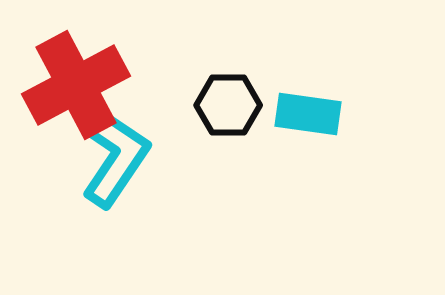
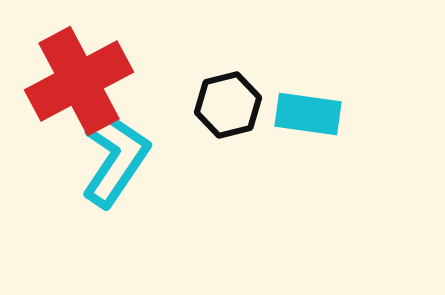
red cross: moved 3 px right, 4 px up
black hexagon: rotated 14 degrees counterclockwise
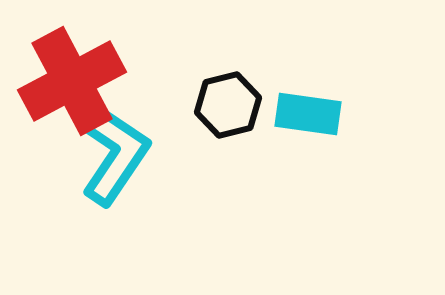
red cross: moved 7 px left
cyan L-shape: moved 2 px up
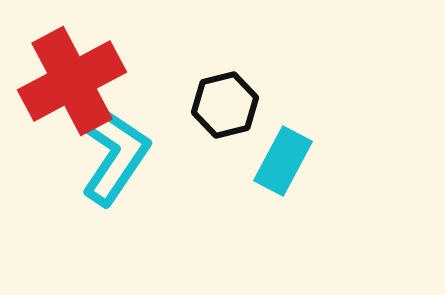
black hexagon: moved 3 px left
cyan rectangle: moved 25 px left, 47 px down; rotated 70 degrees counterclockwise
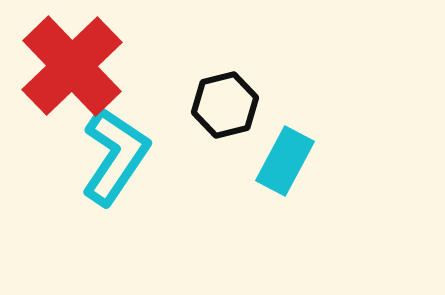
red cross: moved 15 px up; rotated 16 degrees counterclockwise
cyan rectangle: moved 2 px right
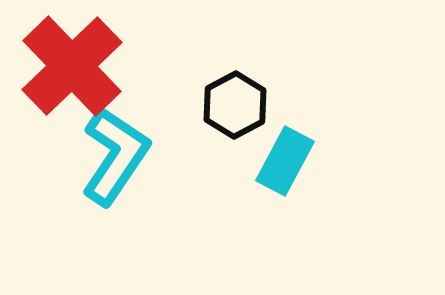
black hexagon: moved 10 px right; rotated 14 degrees counterclockwise
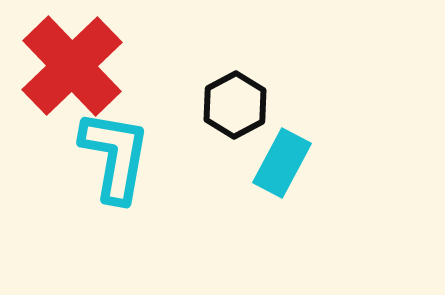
cyan L-shape: rotated 24 degrees counterclockwise
cyan rectangle: moved 3 px left, 2 px down
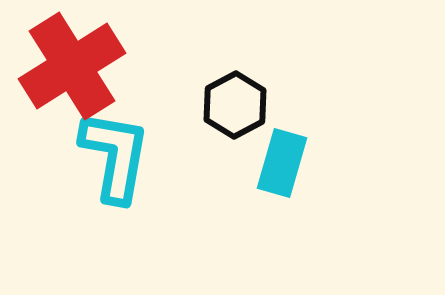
red cross: rotated 12 degrees clockwise
cyan rectangle: rotated 12 degrees counterclockwise
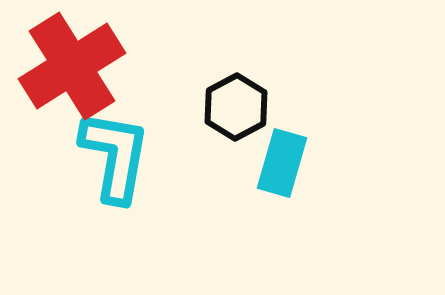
black hexagon: moved 1 px right, 2 px down
